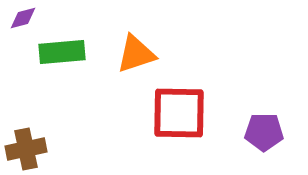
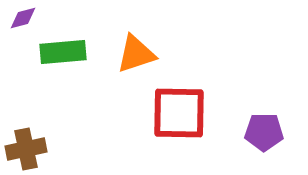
green rectangle: moved 1 px right
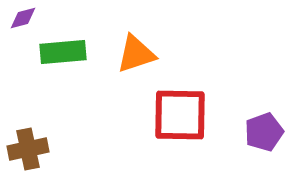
red square: moved 1 px right, 2 px down
purple pentagon: rotated 21 degrees counterclockwise
brown cross: moved 2 px right
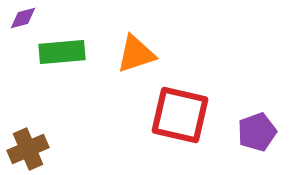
green rectangle: moved 1 px left
red square: rotated 12 degrees clockwise
purple pentagon: moved 7 px left
brown cross: rotated 12 degrees counterclockwise
